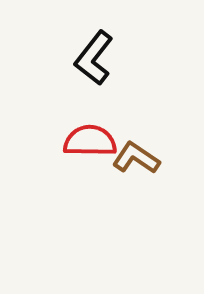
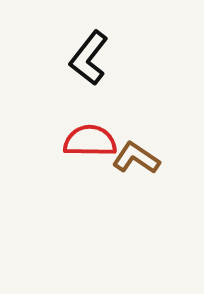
black L-shape: moved 5 px left
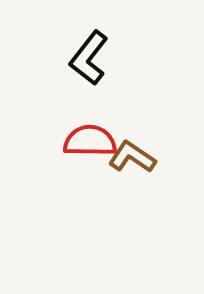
brown L-shape: moved 4 px left, 1 px up
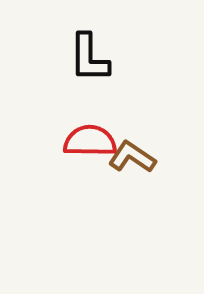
black L-shape: rotated 38 degrees counterclockwise
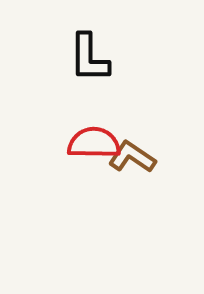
red semicircle: moved 4 px right, 2 px down
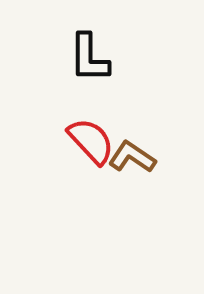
red semicircle: moved 3 px left, 2 px up; rotated 46 degrees clockwise
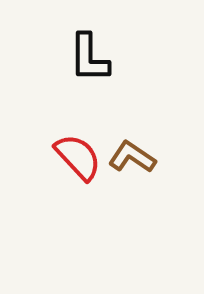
red semicircle: moved 13 px left, 16 px down
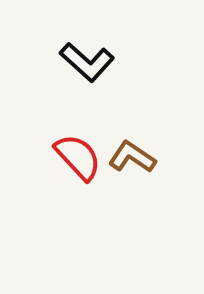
black L-shape: moved 2 px left, 4 px down; rotated 48 degrees counterclockwise
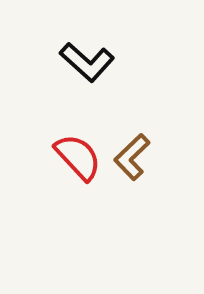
brown L-shape: rotated 78 degrees counterclockwise
